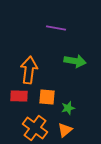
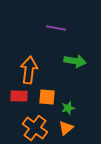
orange triangle: moved 1 px right, 2 px up
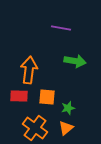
purple line: moved 5 px right
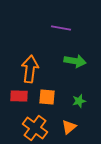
orange arrow: moved 1 px right, 1 px up
green star: moved 11 px right, 7 px up
orange triangle: moved 3 px right, 1 px up
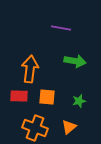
orange cross: rotated 15 degrees counterclockwise
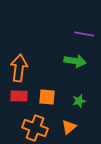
purple line: moved 23 px right, 6 px down
orange arrow: moved 11 px left, 1 px up
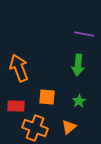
green arrow: moved 3 px right, 4 px down; rotated 85 degrees clockwise
orange arrow: rotated 28 degrees counterclockwise
red rectangle: moved 3 px left, 10 px down
green star: rotated 16 degrees counterclockwise
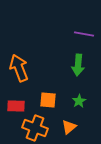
orange square: moved 1 px right, 3 px down
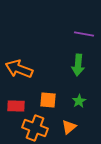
orange arrow: moved 1 px down; rotated 48 degrees counterclockwise
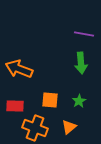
green arrow: moved 3 px right, 2 px up; rotated 10 degrees counterclockwise
orange square: moved 2 px right
red rectangle: moved 1 px left
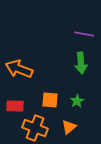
green star: moved 2 px left
